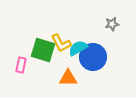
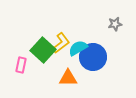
gray star: moved 3 px right
yellow L-shape: rotated 100 degrees counterclockwise
green square: rotated 25 degrees clockwise
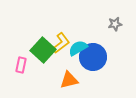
orange triangle: moved 1 px right, 2 px down; rotated 12 degrees counterclockwise
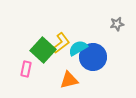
gray star: moved 2 px right
pink rectangle: moved 5 px right, 4 px down
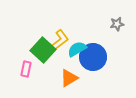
yellow L-shape: moved 1 px left, 3 px up
cyan semicircle: moved 1 px left, 1 px down
orange triangle: moved 2 px up; rotated 18 degrees counterclockwise
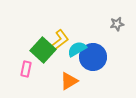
orange triangle: moved 3 px down
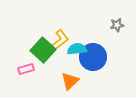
gray star: moved 1 px down
cyan semicircle: rotated 24 degrees clockwise
pink rectangle: rotated 63 degrees clockwise
orange triangle: moved 1 px right; rotated 12 degrees counterclockwise
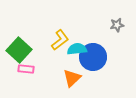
green square: moved 24 px left
pink rectangle: rotated 21 degrees clockwise
orange triangle: moved 2 px right, 3 px up
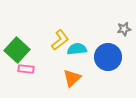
gray star: moved 7 px right, 4 px down
green square: moved 2 px left
blue circle: moved 15 px right
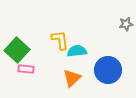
gray star: moved 2 px right, 5 px up
yellow L-shape: rotated 60 degrees counterclockwise
cyan semicircle: moved 2 px down
blue circle: moved 13 px down
